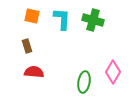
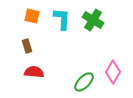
green cross: rotated 15 degrees clockwise
green ellipse: rotated 35 degrees clockwise
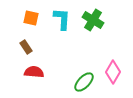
orange square: moved 1 px left, 2 px down
brown rectangle: moved 1 px left, 1 px down; rotated 16 degrees counterclockwise
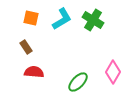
cyan L-shape: rotated 55 degrees clockwise
green ellipse: moved 6 px left
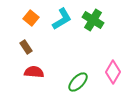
orange square: rotated 28 degrees clockwise
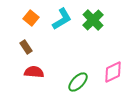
green cross: rotated 15 degrees clockwise
pink diamond: rotated 35 degrees clockwise
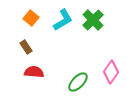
cyan L-shape: moved 1 px right, 1 px down
pink diamond: moved 2 px left; rotated 30 degrees counterclockwise
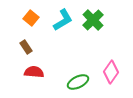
green ellipse: rotated 20 degrees clockwise
